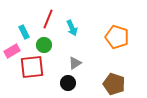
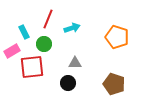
cyan arrow: rotated 84 degrees counterclockwise
green circle: moved 1 px up
gray triangle: rotated 32 degrees clockwise
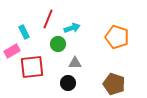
green circle: moved 14 px right
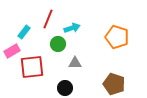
cyan rectangle: rotated 64 degrees clockwise
black circle: moved 3 px left, 5 px down
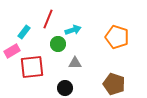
cyan arrow: moved 1 px right, 2 px down
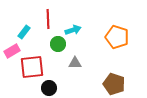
red line: rotated 24 degrees counterclockwise
black circle: moved 16 px left
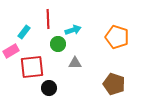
pink rectangle: moved 1 px left
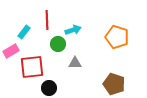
red line: moved 1 px left, 1 px down
